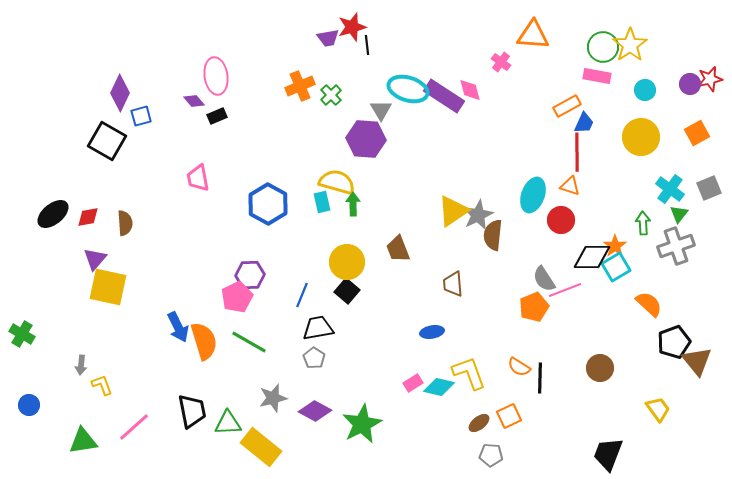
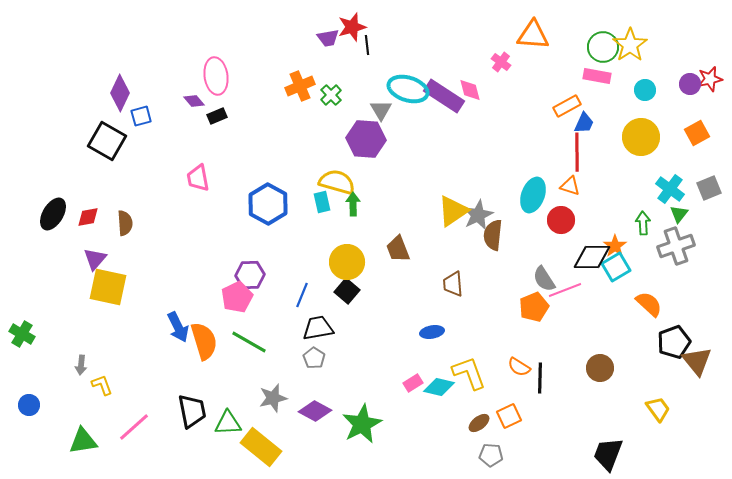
black ellipse at (53, 214): rotated 20 degrees counterclockwise
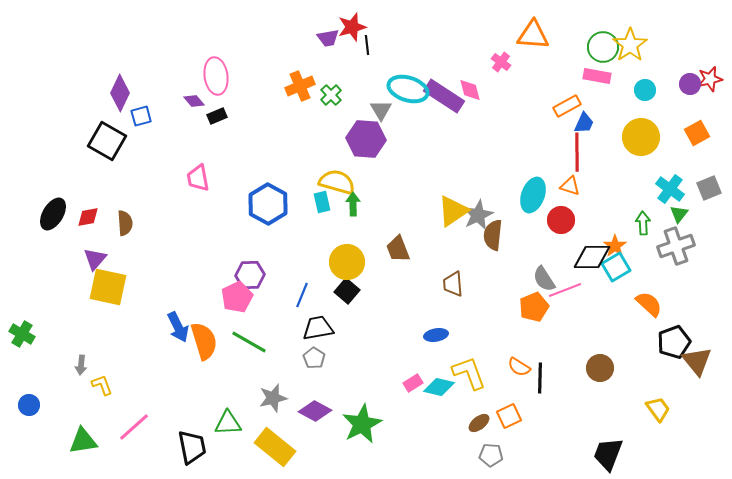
blue ellipse at (432, 332): moved 4 px right, 3 px down
black trapezoid at (192, 411): moved 36 px down
yellow rectangle at (261, 447): moved 14 px right
